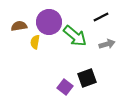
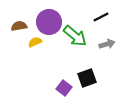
yellow semicircle: rotated 56 degrees clockwise
purple square: moved 1 px left, 1 px down
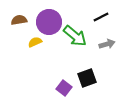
brown semicircle: moved 6 px up
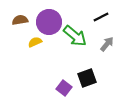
brown semicircle: moved 1 px right
gray arrow: rotated 35 degrees counterclockwise
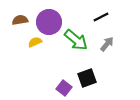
green arrow: moved 1 px right, 4 px down
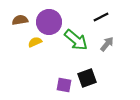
purple square: moved 3 px up; rotated 28 degrees counterclockwise
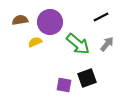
purple circle: moved 1 px right
green arrow: moved 2 px right, 4 px down
